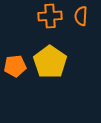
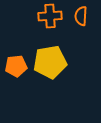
yellow pentagon: rotated 28 degrees clockwise
orange pentagon: moved 1 px right
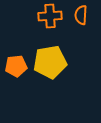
orange semicircle: moved 1 px up
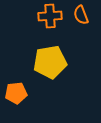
orange semicircle: rotated 24 degrees counterclockwise
orange pentagon: moved 27 px down
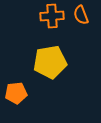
orange cross: moved 2 px right
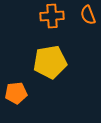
orange semicircle: moved 7 px right
